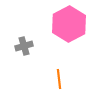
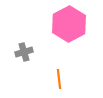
gray cross: moved 6 px down
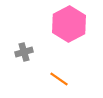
orange line: rotated 48 degrees counterclockwise
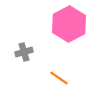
orange line: moved 1 px up
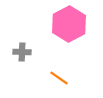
gray cross: moved 2 px left; rotated 18 degrees clockwise
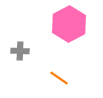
gray cross: moved 2 px left, 1 px up
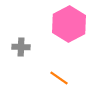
gray cross: moved 1 px right, 4 px up
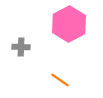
orange line: moved 1 px right, 2 px down
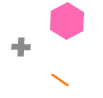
pink hexagon: moved 2 px left, 3 px up
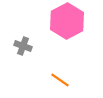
gray cross: moved 2 px right, 1 px up; rotated 18 degrees clockwise
